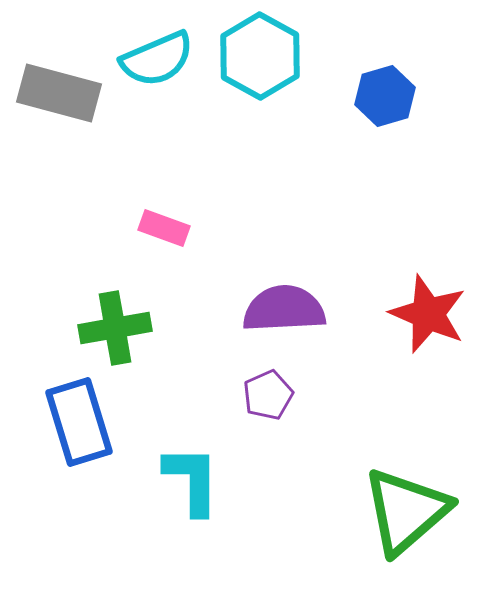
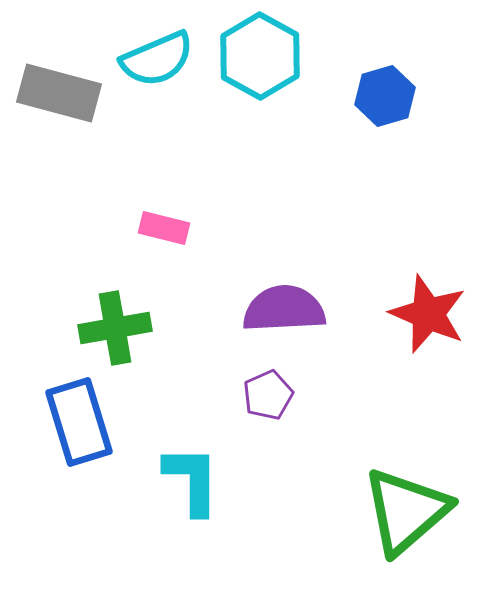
pink rectangle: rotated 6 degrees counterclockwise
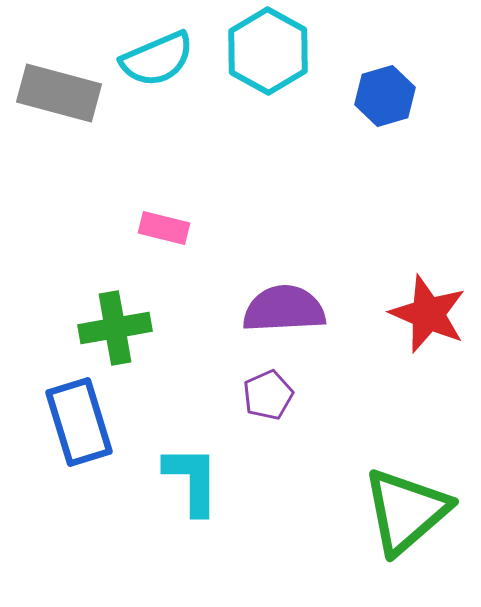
cyan hexagon: moved 8 px right, 5 px up
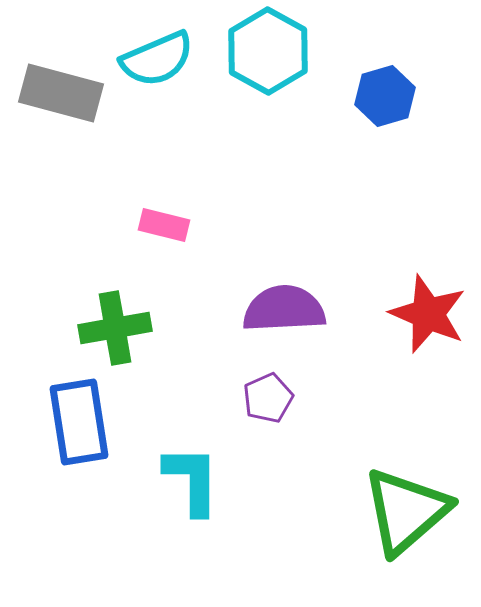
gray rectangle: moved 2 px right
pink rectangle: moved 3 px up
purple pentagon: moved 3 px down
blue rectangle: rotated 8 degrees clockwise
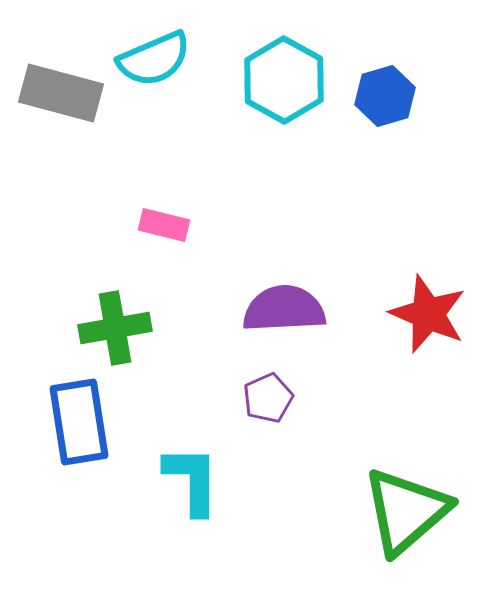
cyan hexagon: moved 16 px right, 29 px down
cyan semicircle: moved 3 px left
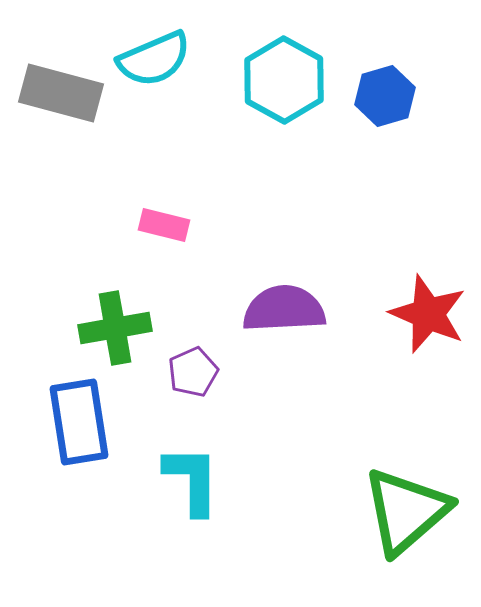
purple pentagon: moved 75 px left, 26 px up
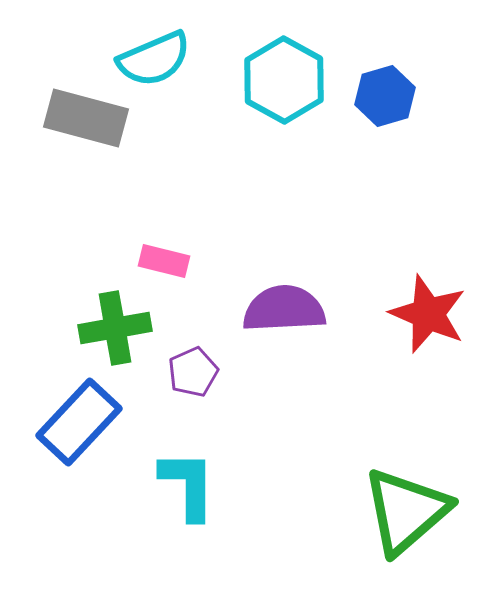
gray rectangle: moved 25 px right, 25 px down
pink rectangle: moved 36 px down
blue rectangle: rotated 52 degrees clockwise
cyan L-shape: moved 4 px left, 5 px down
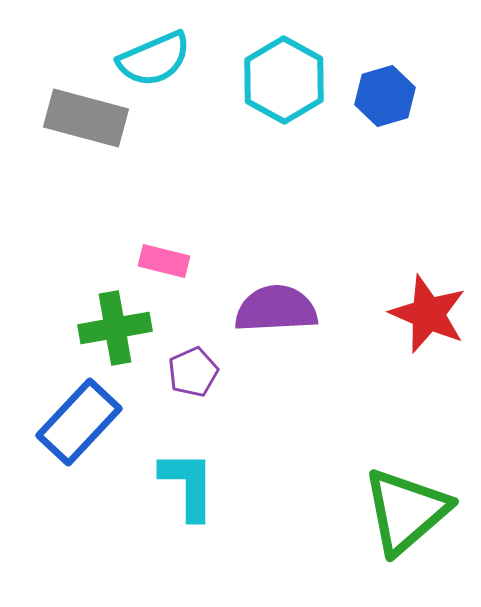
purple semicircle: moved 8 px left
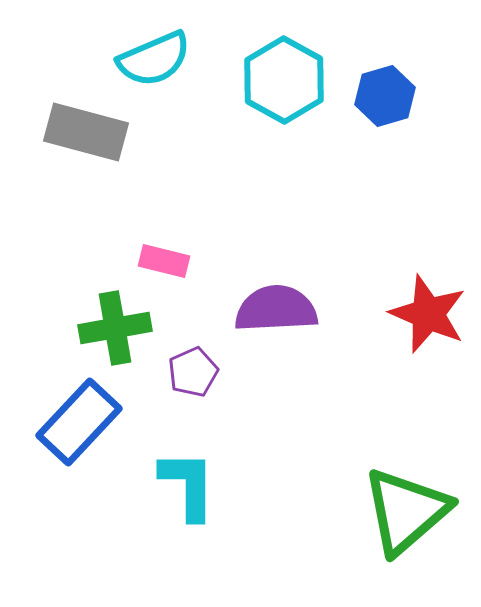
gray rectangle: moved 14 px down
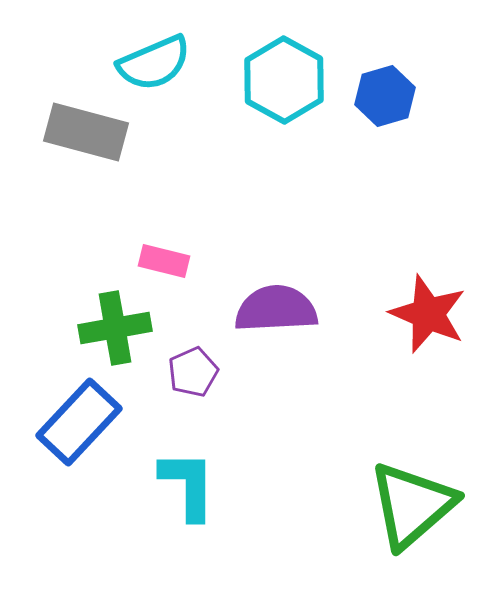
cyan semicircle: moved 4 px down
green triangle: moved 6 px right, 6 px up
